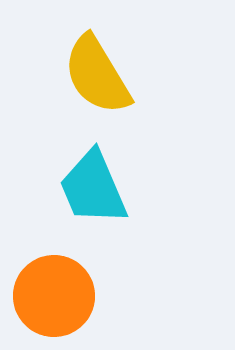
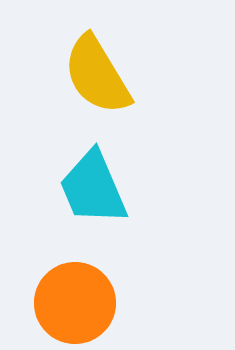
orange circle: moved 21 px right, 7 px down
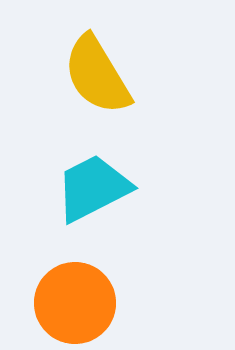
cyan trapezoid: rotated 86 degrees clockwise
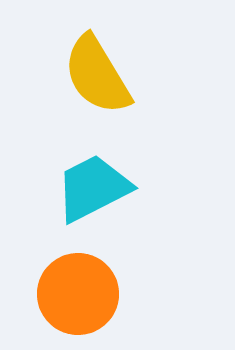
orange circle: moved 3 px right, 9 px up
